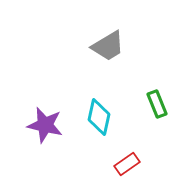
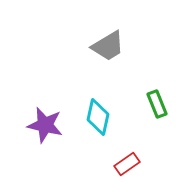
cyan diamond: moved 1 px left
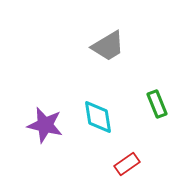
cyan diamond: rotated 21 degrees counterclockwise
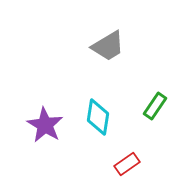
green rectangle: moved 2 px left, 2 px down; rotated 56 degrees clockwise
cyan diamond: rotated 18 degrees clockwise
purple star: rotated 18 degrees clockwise
